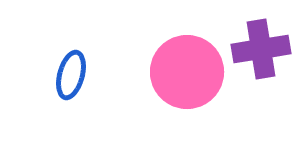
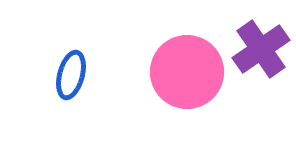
purple cross: rotated 26 degrees counterclockwise
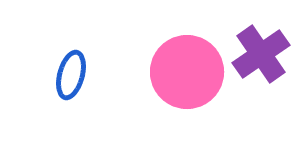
purple cross: moved 5 px down
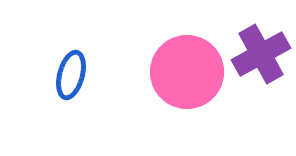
purple cross: rotated 6 degrees clockwise
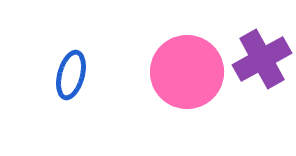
purple cross: moved 1 px right, 5 px down
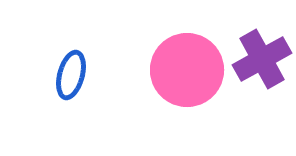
pink circle: moved 2 px up
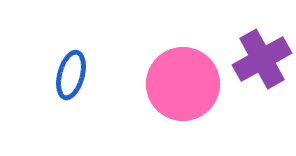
pink circle: moved 4 px left, 14 px down
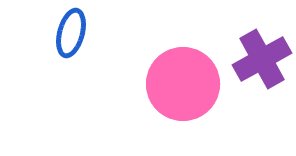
blue ellipse: moved 42 px up
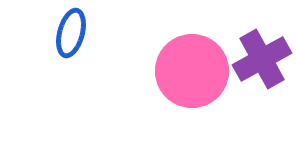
pink circle: moved 9 px right, 13 px up
